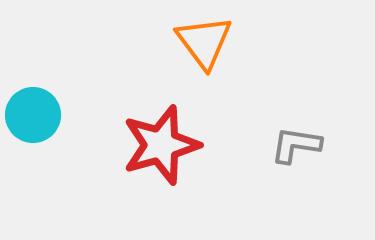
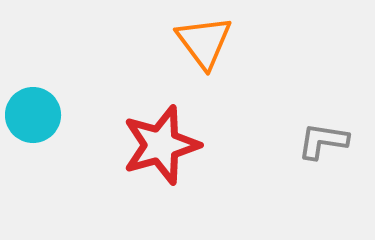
gray L-shape: moved 27 px right, 4 px up
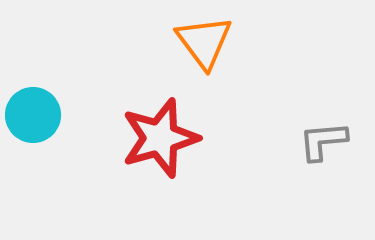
gray L-shape: rotated 14 degrees counterclockwise
red star: moved 1 px left, 7 px up
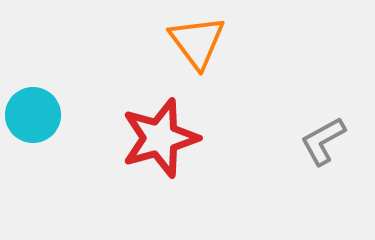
orange triangle: moved 7 px left
gray L-shape: rotated 24 degrees counterclockwise
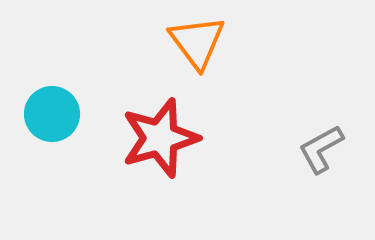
cyan circle: moved 19 px right, 1 px up
gray L-shape: moved 2 px left, 8 px down
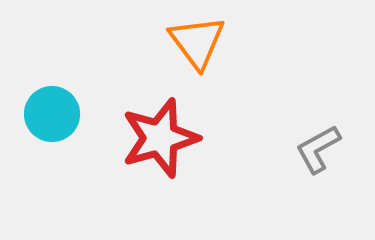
gray L-shape: moved 3 px left
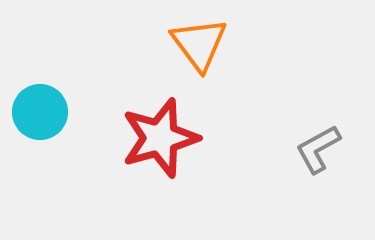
orange triangle: moved 2 px right, 2 px down
cyan circle: moved 12 px left, 2 px up
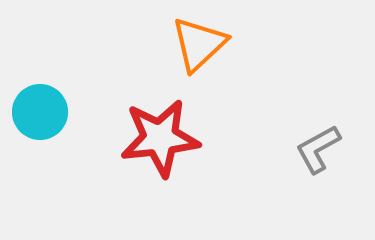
orange triangle: rotated 24 degrees clockwise
red star: rotated 10 degrees clockwise
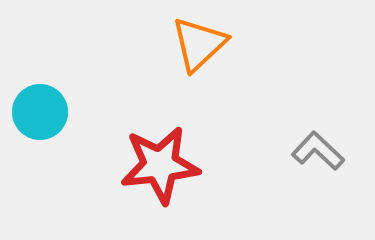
red star: moved 27 px down
gray L-shape: moved 2 px down; rotated 72 degrees clockwise
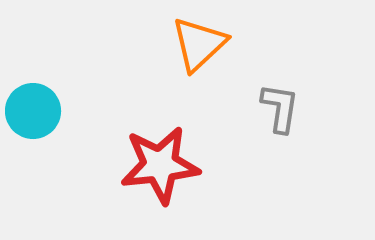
cyan circle: moved 7 px left, 1 px up
gray L-shape: moved 38 px left, 43 px up; rotated 56 degrees clockwise
